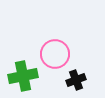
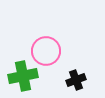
pink circle: moved 9 px left, 3 px up
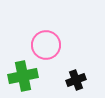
pink circle: moved 6 px up
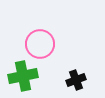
pink circle: moved 6 px left, 1 px up
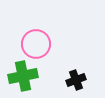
pink circle: moved 4 px left
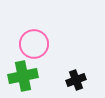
pink circle: moved 2 px left
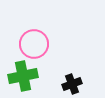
black cross: moved 4 px left, 4 px down
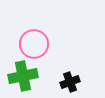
black cross: moved 2 px left, 2 px up
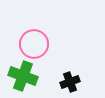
green cross: rotated 32 degrees clockwise
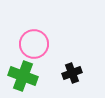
black cross: moved 2 px right, 9 px up
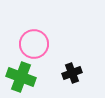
green cross: moved 2 px left, 1 px down
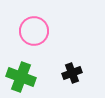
pink circle: moved 13 px up
